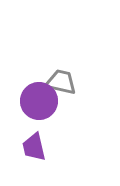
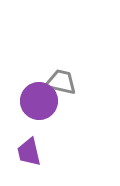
purple trapezoid: moved 5 px left, 5 px down
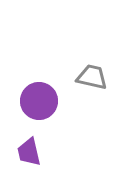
gray trapezoid: moved 31 px right, 5 px up
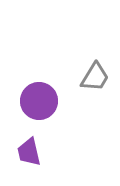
gray trapezoid: moved 3 px right; rotated 108 degrees clockwise
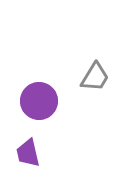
purple trapezoid: moved 1 px left, 1 px down
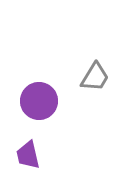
purple trapezoid: moved 2 px down
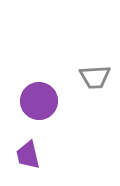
gray trapezoid: rotated 56 degrees clockwise
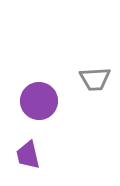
gray trapezoid: moved 2 px down
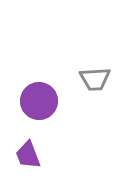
purple trapezoid: rotated 8 degrees counterclockwise
